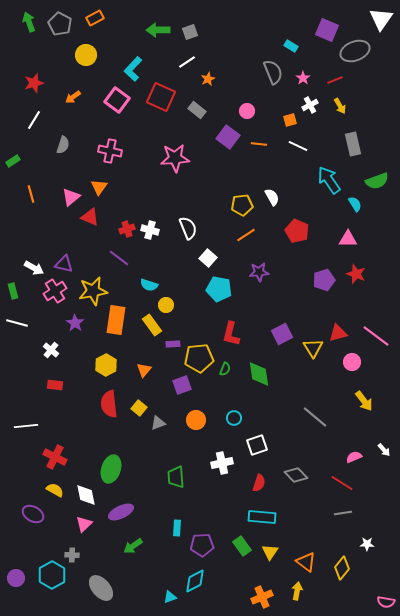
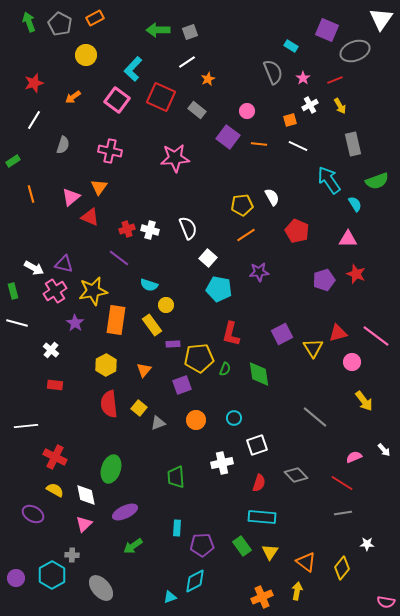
purple ellipse at (121, 512): moved 4 px right
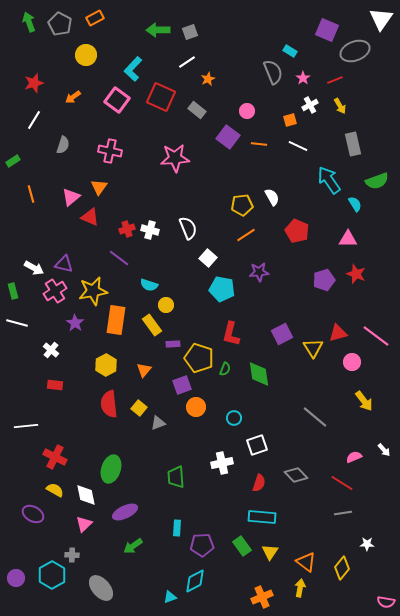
cyan rectangle at (291, 46): moved 1 px left, 5 px down
cyan pentagon at (219, 289): moved 3 px right
yellow pentagon at (199, 358): rotated 24 degrees clockwise
orange circle at (196, 420): moved 13 px up
yellow arrow at (297, 591): moved 3 px right, 3 px up
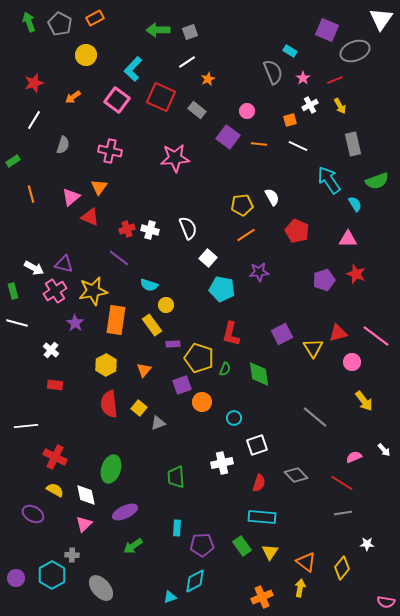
orange circle at (196, 407): moved 6 px right, 5 px up
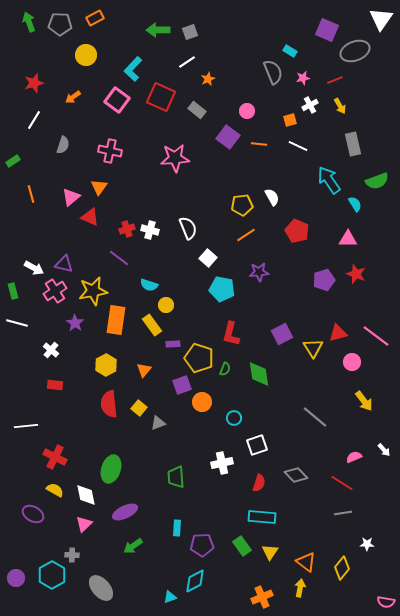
gray pentagon at (60, 24): rotated 25 degrees counterclockwise
pink star at (303, 78): rotated 24 degrees clockwise
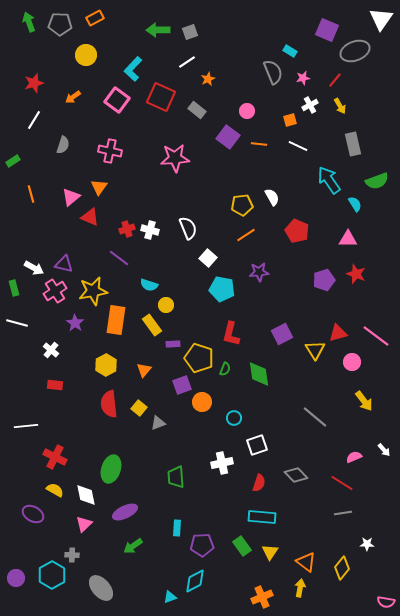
red line at (335, 80): rotated 28 degrees counterclockwise
green rectangle at (13, 291): moved 1 px right, 3 px up
yellow triangle at (313, 348): moved 2 px right, 2 px down
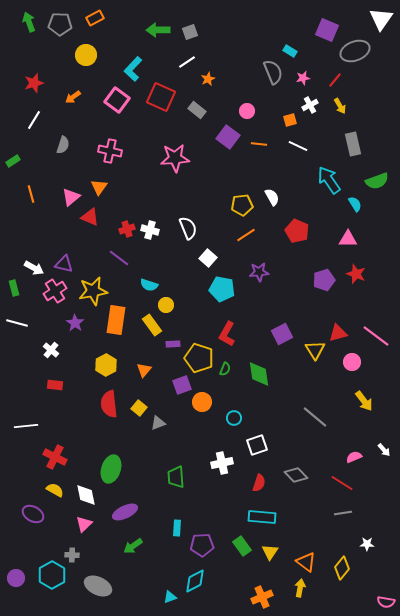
red L-shape at (231, 334): moved 4 px left; rotated 15 degrees clockwise
gray ellipse at (101, 588): moved 3 px left, 2 px up; rotated 24 degrees counterclockwise
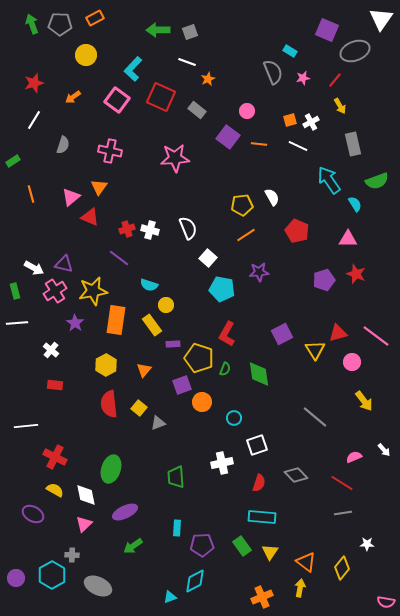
green arrow at (29, 22): moved 3 px right, 2 px down
white line at (187, 62): rotated 54 degrees clockwise
white cross at (310, 105): moved 1 px right, 17 px down
green rectangle at (14, 288): moved 1 px right, 3 px down
white line at (17, 323): rotated 20 degrees counterclockwise
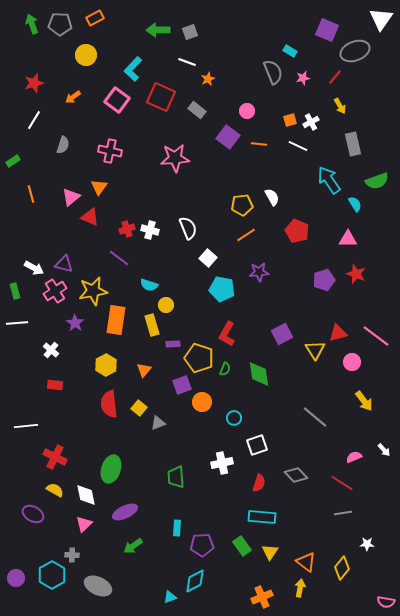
red line at (335, 80): moved 3 px up
yellow rectangle at (152, 325): rotated 20 degrees clockwise
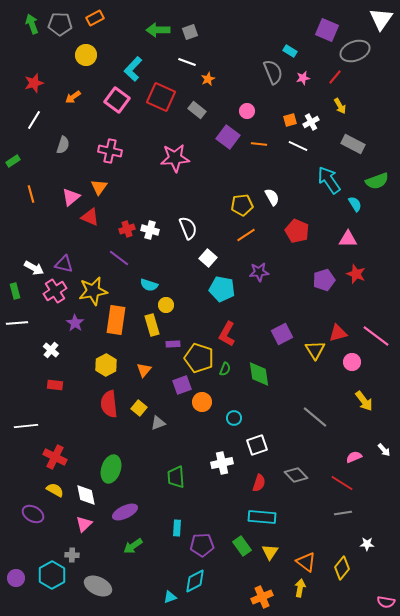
gray rectangle at (353, 144): rotated 50 degrees counterclockwise
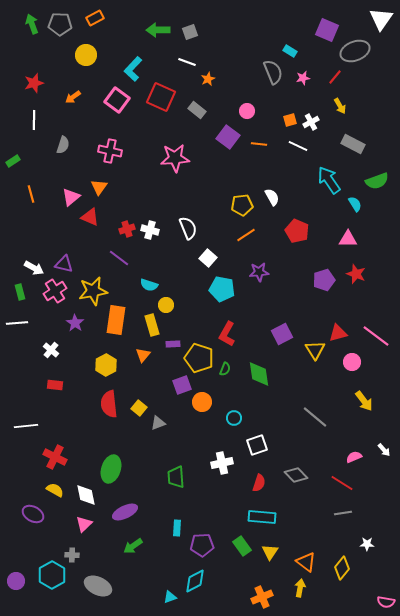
white line at (34, 120): rotated 30 degrees counterclockwise
green rectangle at (15, 291): moved 5 px right, 1 px down
orange triangle at (144, 370): moved 1 px left, 15 px up
purple circle at (16, 578): moved 3 px down
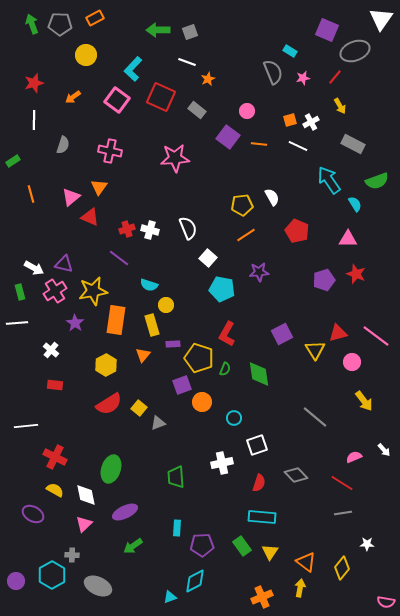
red semicircle at (109, 404): rotated 116 degrees counterclockwise
